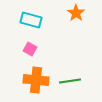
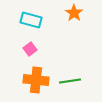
orange star: moved 2 px left
pink square: rotated 24 degrees clockwise
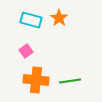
orange star: moved 15 px left, 5 px down
pink square: moved 4 px left, 2 px down
